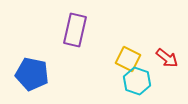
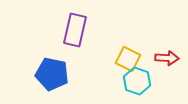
red arrow: rotated 35 degrees counterclockwise
blue pentagon: moved 20 px right
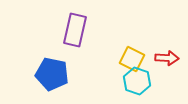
yellow square: moved 4 px right
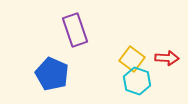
purple rectangle: rotated 32 degrees counterclockwise
yellow square: rotated 10 degrees clockwise
blue pentagon: rotated 12 degrees clockwise
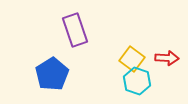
blue pentagon: rotated 16 degrees clockwise
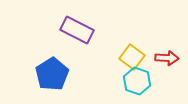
purple rectangle: moved 2 px right; rotated 44 degrees counterclockwise
yellow square: moved 2 px up
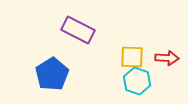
purple rectangle: moved 1 px right
yellow square: rotated 35 degrees counterclockwise
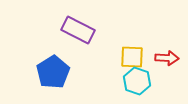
blue pentagon: moved 1 px right, 2 px up
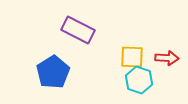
cyan hexagon: moved 2 px right, 1 px up
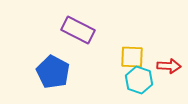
red arrow: moved 2 px right, 8 px down
blue pentagon: rotated 12 degrees counterclockwise
